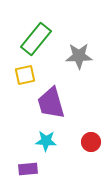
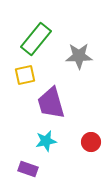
cyan star: rotated 15 degrees counterclockwise
purple rectangle: rotated 24 degrees clockwise
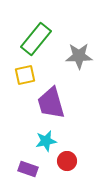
red circle: moved 24 px left, 19 px down
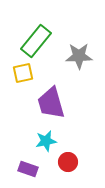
green rectangle: moved 2 px down
yellow square: moved 2 px left, 2 px up
red circle: moved 1 px right, 1 px down
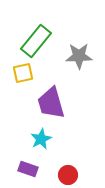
cyan star: moved 5 px left, 2 px up; rotated 15 degrees counterclockwise
red circle: moved 13 px down
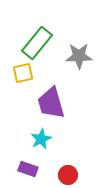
green rectangle: moved 1 px right, 2 px down
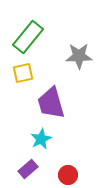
green rectangle: moved 9 px left, 6 px up
purple rectangle: rotated 60 degrees counterclockwise
